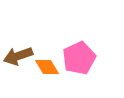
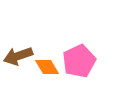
pink pentagon: moved 3 px down
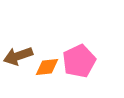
orange diamond: rotated 65 degrees counterclockwise
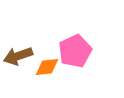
pink pentagon: moved 4 px left, 10 px up
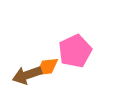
brown arrow: moved 9 px right, 19 px down
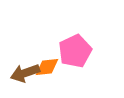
brown arrow: moved 2 px left, 2 px up
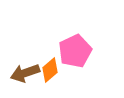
orange diamond: moved 3 px right, 3 px down; rotated 35 degrees counterclockwise
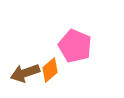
pink pentagon: moved 5 px up; rotated 24 degrees counterclockwise
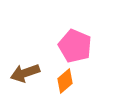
orange diamond: moved 15 px right, 11 px down
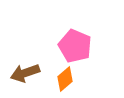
orange diamond: moved 2 px up
